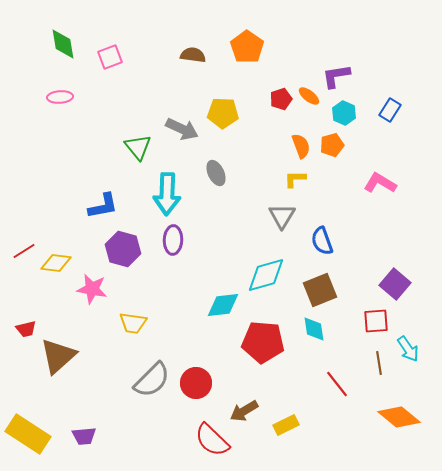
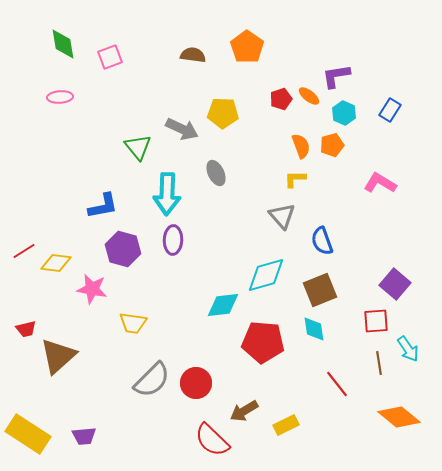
gray triangle at (282, 216): rotated 12 degrees counterclockwise
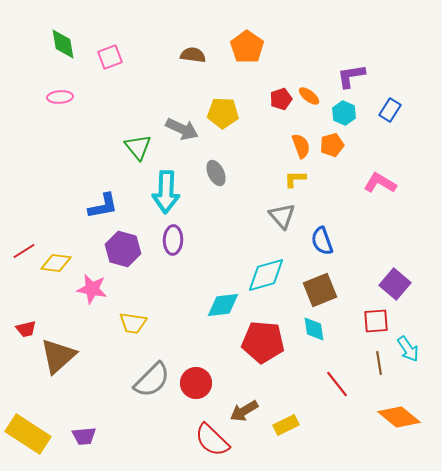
purple L-shape at (336, 76): moved 15 px right
cyan arrow at (167, 194): moved 1 px left, 2 px up
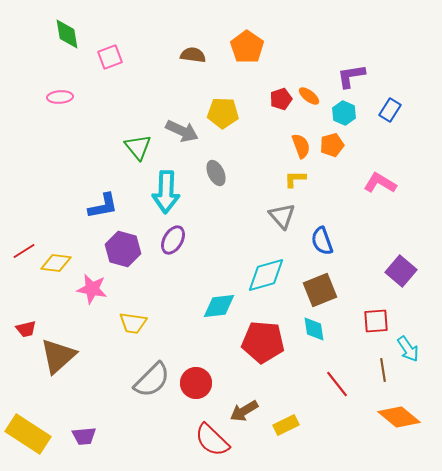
green diamond at (63, 44): moved 4 px right, 10 px up
gray arrow at (182, 129): moved 2 px down
purple ellipse at (173, 240): rotated 28 degrees clockwise
purple square at (395, 284): moved 6 px right, 13 px up
cyan diamond at (223, 305): moved 4 px left, 1 px down
brown line at (379, 363): moved 4 px right, 7 px down
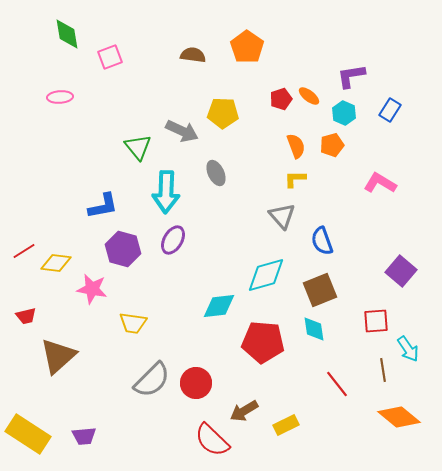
orange semicircle at (301, 146): moved 5 px left
red trapezoid at (26, 329): moved 13 px up
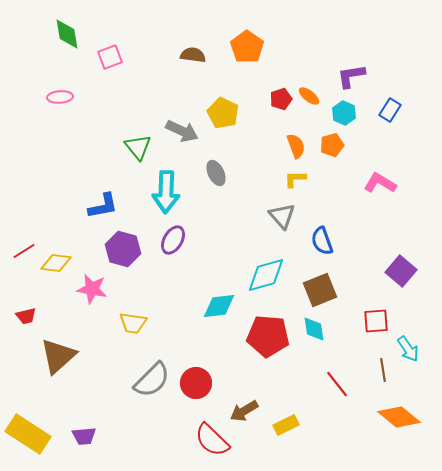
yellow pentagon at (223, 113): rotated 24 degrees clockwise
red pentagon at (263, 342): moved 5 px right, 6 px up
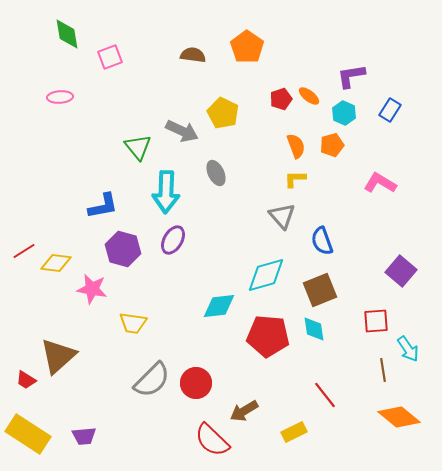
red trapezoid at (26, 316): moved 64 px down; rotated 45 degrees clockwise
red line at (337, 384): moved 12 px left, 11 px down
yellow rectangle at (286, 425): moved 8 px right, 7 px down
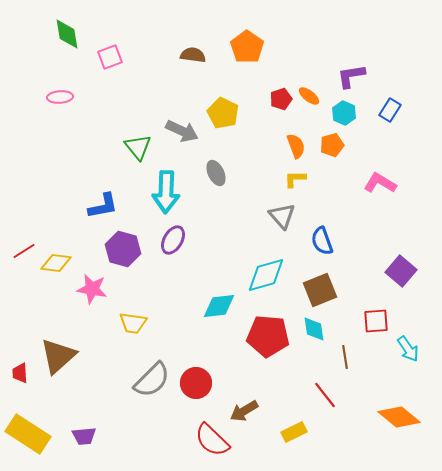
brown line at (383, 370): moved 38 px left, 13 px up
red trapezoid at (26, 380): moved 6 px left, 7 px up; rotated 55 degrees clockwise
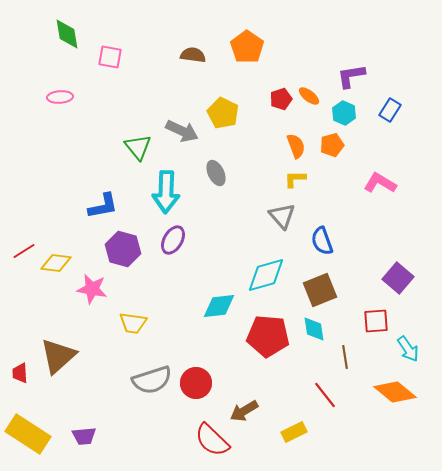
pink square at (110, 57): rotated 30 degrees clockwise
purple square at (401, 271): moved 3 px left, 7 px down
gray semicircle at (152, 380): rotated 27 degrees clockwise
orange diamond at (399, 417): moved 4 px left, 25 px up
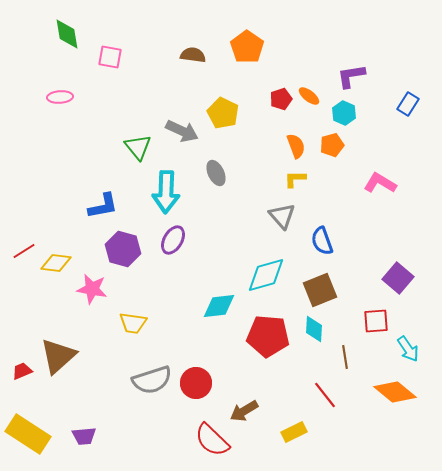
blue rectangle at (390, 110): moved 18 px right, 6 px up
cyan diamond at (314, 329): rotated 12 degrees clockwise
red trapezoid at (20, 373): moved 2 px right, 2 px up; rotated 70 degrees clockwise
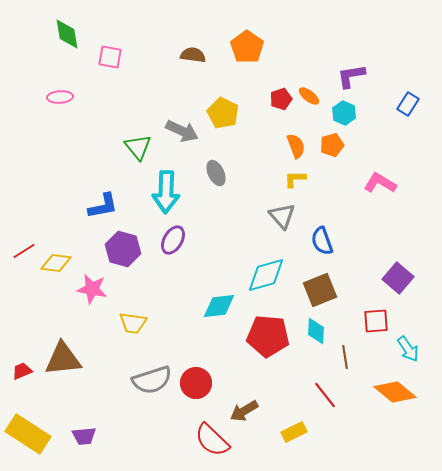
cyan diamond at (314, 329): moved 2 px right, 2 px down
brown triangle at (58, 356): moved 5 px right, 3 px down; rotated 36 degrees clockwise
